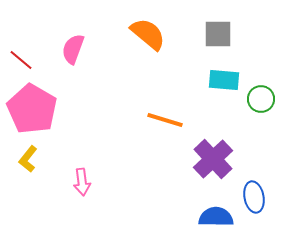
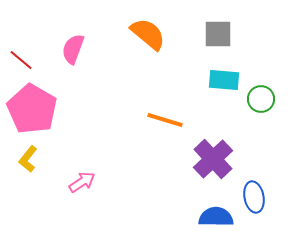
pink arrow: rotated 116 degrees counterclockwise
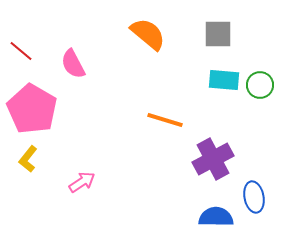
pink semicircle: moved 15 px down; rotated 48 degrees counterclockwise
red line: moved 9 px up
green circle: moved 1 px left, 14 px up
purple cross: rotated 15 degrees clockwise
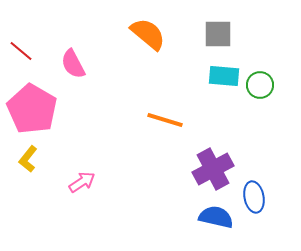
cyan rectangle: moved 4 px up
purple cross: moved 10 px down
blue semicircle: rotated 12 degrees clockwise
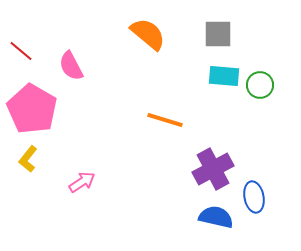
pink semicircle: moved 2 px left, 2 px down
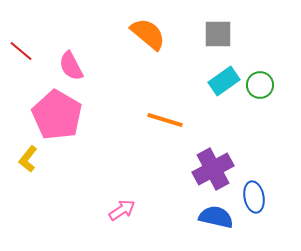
cyan rectangle: moved 5 px down; rotated 40 degrees counterclockwise
pink pentagon: moved 25 px right, 6 px down
pink arrow: moved 40 px right, 28 px down
